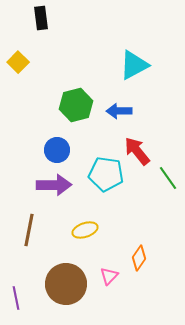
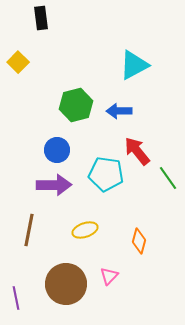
orange diamond: moved 17 px up; rotated 20 degrees counterclockwise
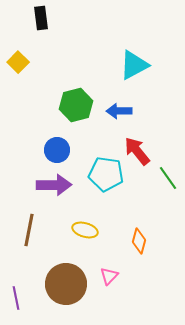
yellow ellipse: rotated 35 degrees clockwise
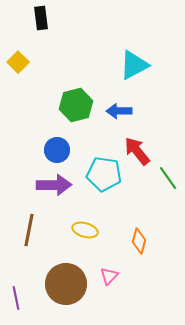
cyan pentagon: moved 2 px left
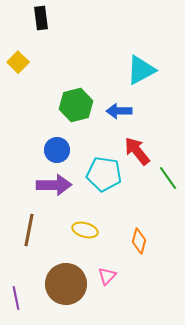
cyan triangle: moved 7 px right, 5 px down
pink triangle: moved 2 px left
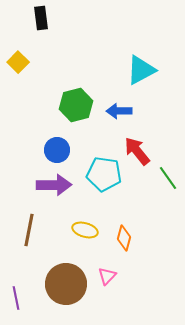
orange diamond: moved 15 px left, 3 px up
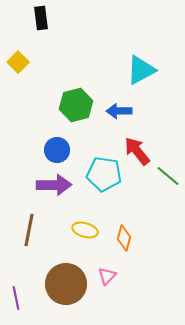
green line: moved 2 px up; rotated 15 degrees counterclockwise
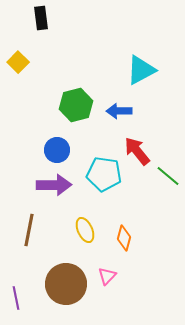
yellow ellipse: rotated 50 degrees clockwise
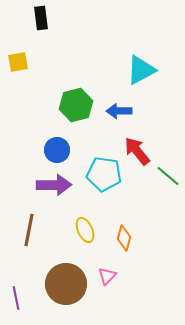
yellow square: rotated 35 degrees clockwise
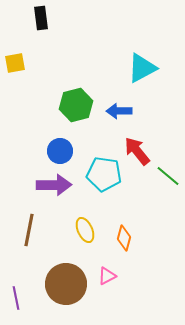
yellow square: moved 3 px left, 1 px down
cyan triangle: moved 1 px right, 2 px up
blue circle: moved 3 px right, 1 px down
pink triangle: rotated 18 degrees clockwise
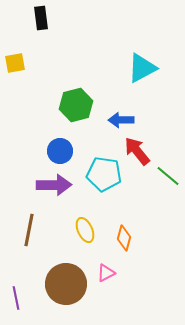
blue arrow: moved 2 px right, 9 px down
pink triangle: moved 1 px left, 3 px up
